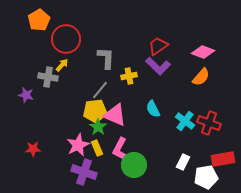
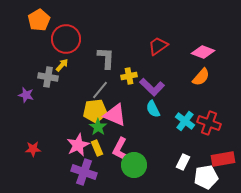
purple L-shape: moved 6 px left, 21 px down
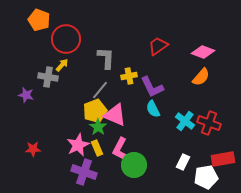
orange pentagon: rotated 20 degrees counterclockwise
purple L-shape: rotated 20 degrees clockwise
yellow pentagon: rotated 15 degrees counterclockwise
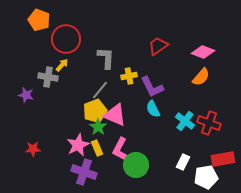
green circle: moved 2 px right
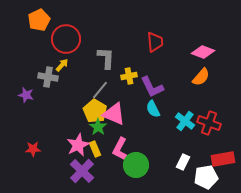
orange pentagon: rotated 25 degrees clockwise
red trapezoid: moved 3 px left, 4 px up; rotated 120 degrees clockwise
yellow pentagon: rotated 20 degrees counterclockwise
pink triangle: moved 1 px left, 1 px up
yellow rectangle: moved 2 px left, 1 px down
purple cross: moved 2 px left, 1 px up; rotated 25 degrees clockwise
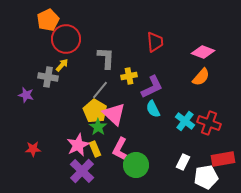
orange pentagon: moved 9 px right
purple L-shape: rotated 90 degrees counterclockwise
pink triangle: rotated 20 degrees clockwise
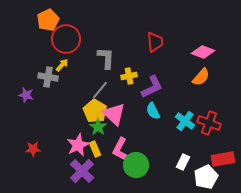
cyan semicircle: moved 2 px down
white pentagon: rotated 15 degrees counterclockwise
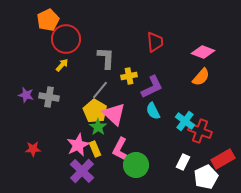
gray cross: moved 1 px right, 20 px down
red cross: moved 9 px left, 8 px down
red rectangle: rotated 20 degrees counterclockwise
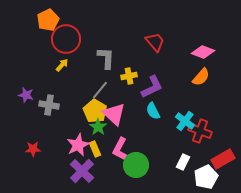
red trapezoid: rotated 35 degrees counterclockwise
gray cross: moved 8 px down
